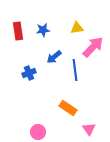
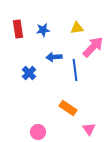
red rectangle: moved 2 px up
blue arrow: rotated 35 degrees clockwise
blue cross: rotated 24 degrees counterclockwise
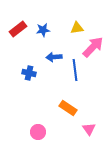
red rectangle: rotated 60 degrees clockwise
blue cross: rotated 32 degrees counterclockwise
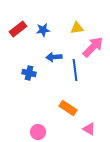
pink triangle: rotated 24 degrees counterclockwise
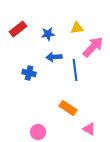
blue star: moved 5 px right, 4 px down
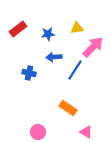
blue line: rotated 40 degrees clockwise
pink triangle: moved 3 px left, 3 px down
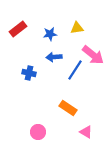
blue star: moved 2 px right
pink arrow: moved 8 px down; rotated 85 degrees clockwise
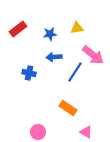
blue line: moved 2 px down
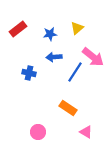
yellow triangle: rotated 32 degrees counterclockwise
pink arrow: moved 2 px down
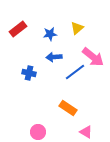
blue line: rotated 20 degrees clockwise
